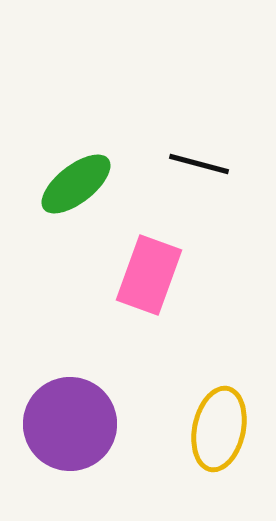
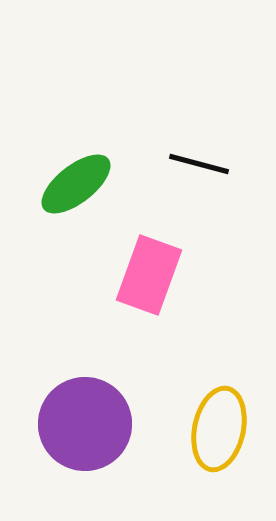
purple circle: moved 15 px right
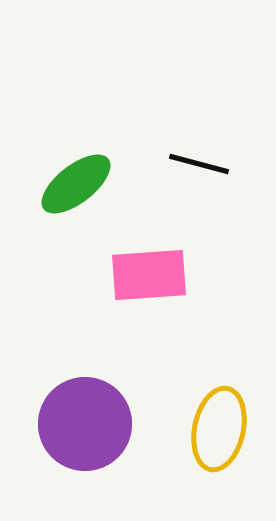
pink rectangle: rotated 66 degrees clockwise
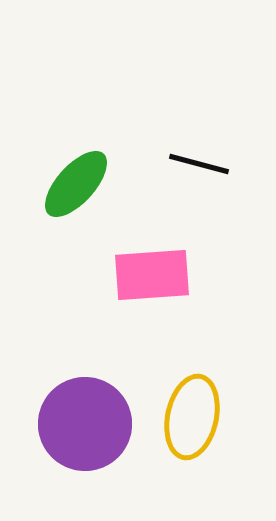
green ellipse: rotated 10 degrees counterclockwise
pink rectangle: moved 3 px right
yellow ellipse: moved 27 px left, 12 px up
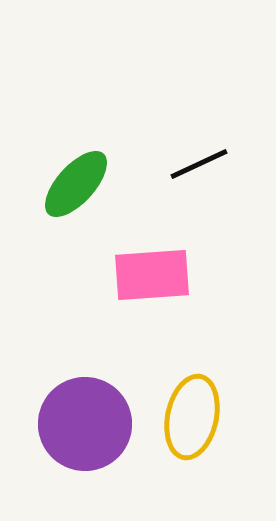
black line: rotated 40 degrees counterclockwise
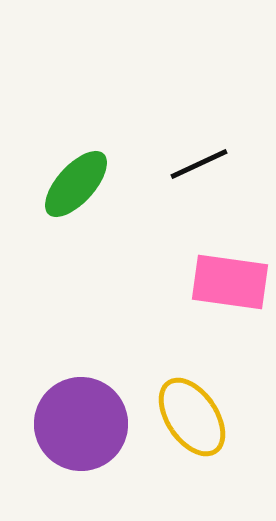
pink rectangle: moved 78 px right, 7 px down; rotated 12 degrees clockwise
yellow ellipse: rotated 46 degrees counterclockwise
purple circle: moved 4 px left
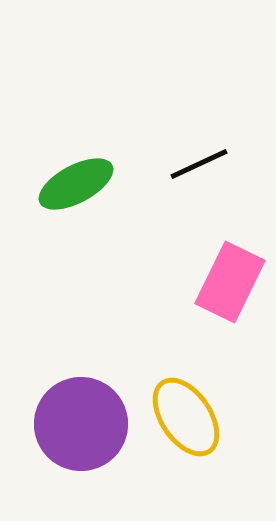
green ellipse: rotated 20 degrees clockwise
pink rectangle: rotated 72 degrees counterclockwise
yellow ellipse: moved 6 px left
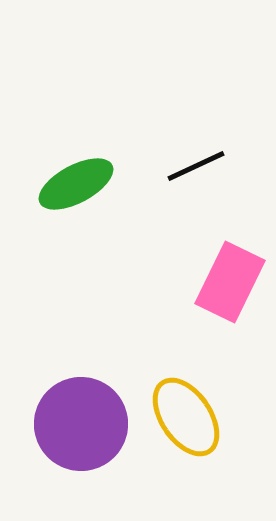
black line: moved 3 px left, 2 px down
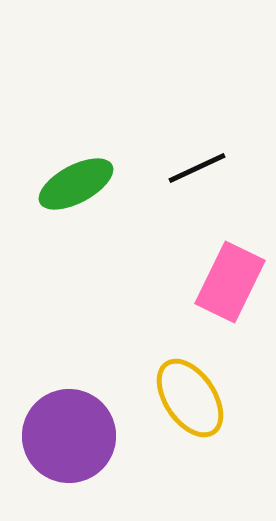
black line: moved 1 px right, 2 px down
yellow ellipse: moved 4 px right, 19 px up
purple circle: moved 12 px left, 12 px down
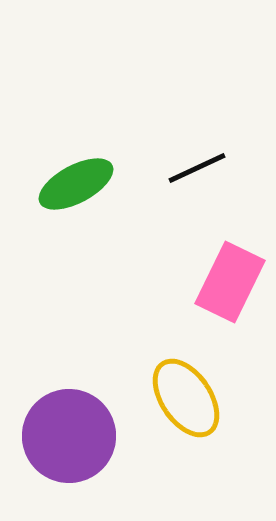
yellow ellipse: moved 4 px left
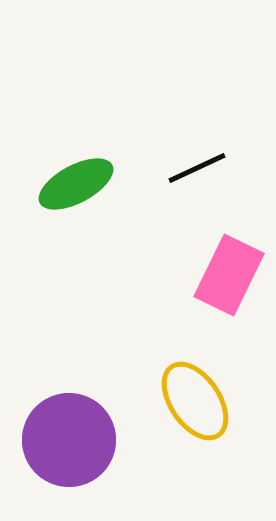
pink rectangle: moved 1 px left, 7 px up
yellow ellipse: moved 9 px right, 3 px down
purple circle: moved 4 px down
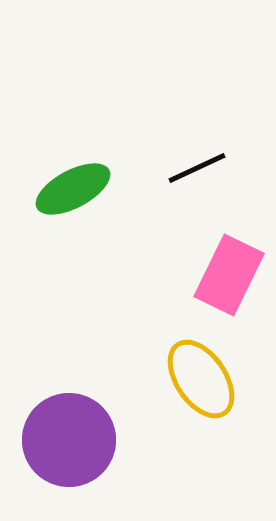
green ellipse: moved 3 px left, 5 px down
yellow ellipse: moved 6 px right, 22 px up
